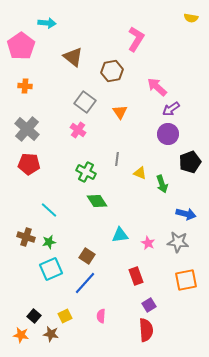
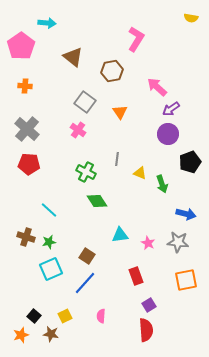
orange star: rotated 28 degrees counterclockwise
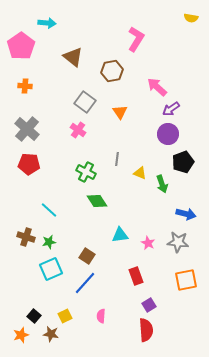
black pentagon: moved 7 px left
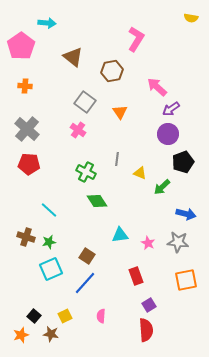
green arrow: moved 3 px down; rotated 66 degrees clockwise
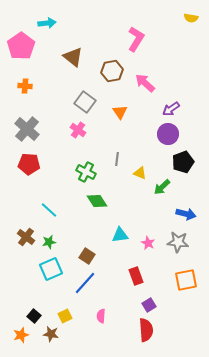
cyan arrow: rotated 12 degrees counterclockwise
pink arrow: moved 12 px left, 4 px up
brown cross: rotated 18 degrees clockwise
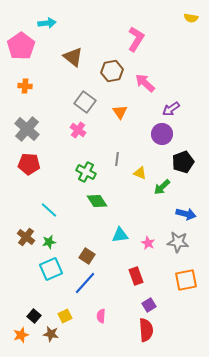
purple circle: moved 6 px left
